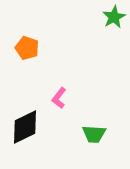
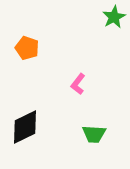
pink L-shape: moved 19 px right, 14 px up
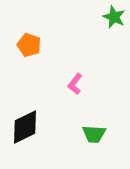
green star: rotated 20 degrees counterclockwise
orange pentagon: moved 2 px right, 3 px up
pink L-shape: moved 3 px left
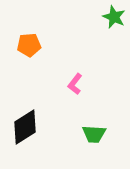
orange pentagon: rotated 25 degrees counterclockwise
black diamond: rotated 6 degrees counterclockwise
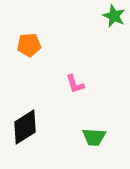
green star: moved 1 px up
pink L-shape: rotated 55 degrees counterclockwise
green trapezoid: moved 3 px down
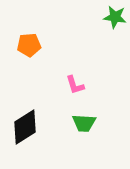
green star: moved 1 px right, 1 px down; rotated 15 degrees counterclockwise
pink L-shape: moved 1 px down
green trapezoid: moved 10 px left, 14 px up
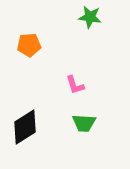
green star: moved 25 px left
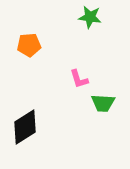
pink L-shape: moved 4 px right, 6 px up
green trapezoid: moved 19 px right, 20 px up
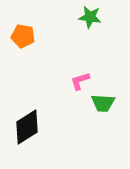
orange pentagon: moved 6 px left, 9 px up; rotated 15 degrees clockwise
pink L-shape: moved 1 px right, 2 px down; rotated 90 degrees clockwise
black diamond: moved 2 px right
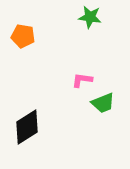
pink L-shape: moved 2 px right, 1 px up; rotated 25 degrees clockwise
green trapezoid: rotated 25 degrees counterclockwise
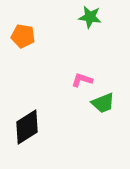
pink L-shape: rotated 10 degrees clockwise
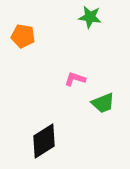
pink L-shape: moved 7 px left, 1 px up
black diamond: moved 17 px right, 14 px down
